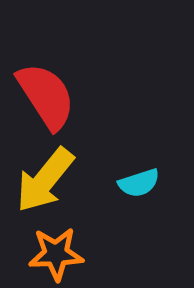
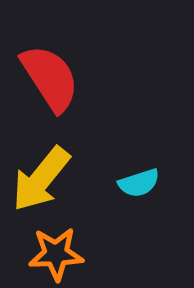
red semicircle: moved 4 px right, 18 px up
yellow arrow: moved 4 px left, 1 px up
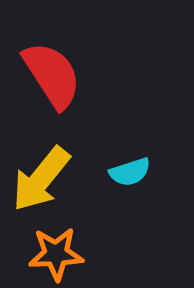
red semicircle: moved 2 px right, 3 px up
cyan semicircle: moved 9 px left, 11 px up
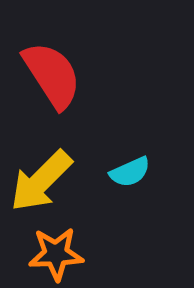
cyan semicircle: rotated 6 degrees counterclockwise
yellow arrow: moved 2 px down; rotated 6 degrees clockwise
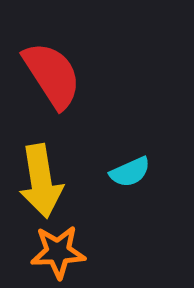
yellow arrow: rotated 54 degrees counterclockwise
orange star: moved 2 px right, 2 px up
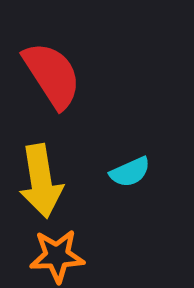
orange star: moved 1 px left, 4 px down
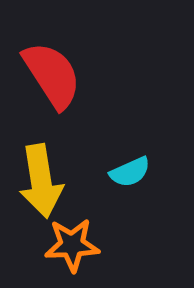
orange star: moved 15 px right, 11 px up
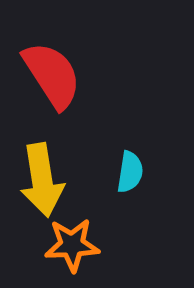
cyan semicircle: rotated 57 degrees counterclockwise
yellow arrow: moved 1 px right, 1 px up
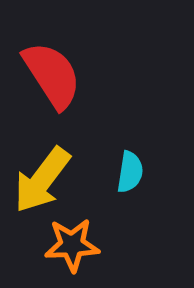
yellow arrow: rotated 46 degrees clockwise
